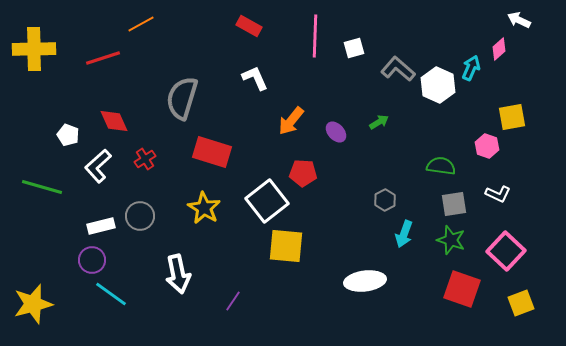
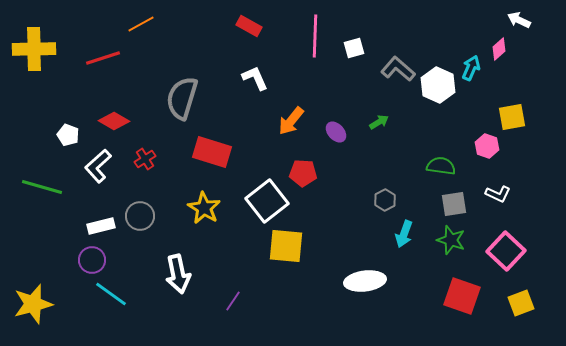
red diamond at (114, 121): rotated 36 degrees counterclockwise
red square at (462, 289): moved 7 px down
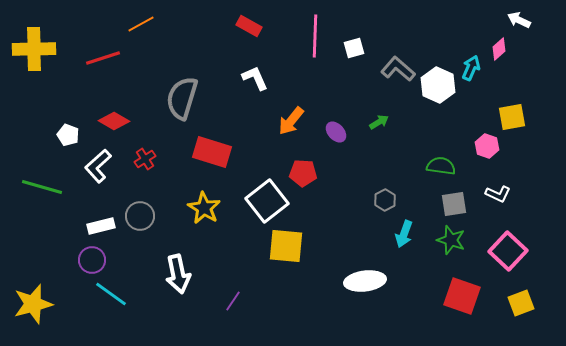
pink square at (506, 251): moved 2 px right
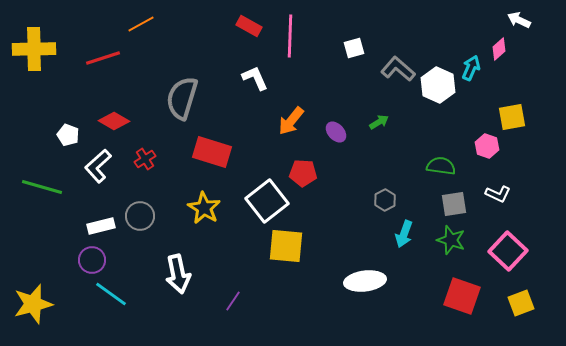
pink line at (315, 36): moved 25 px left
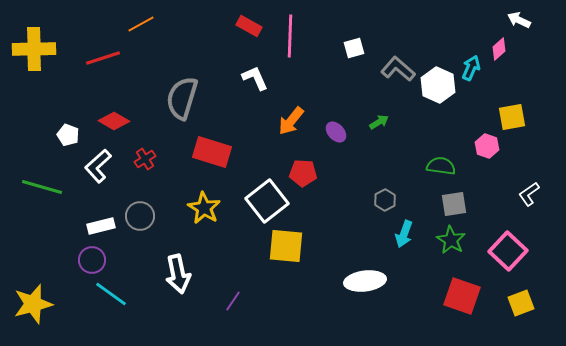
white L-shape at (498, 194): moved 31 px right; rotated 120 degrees clockwise
green star at (451, 240): rotated 12 degrees clockwise
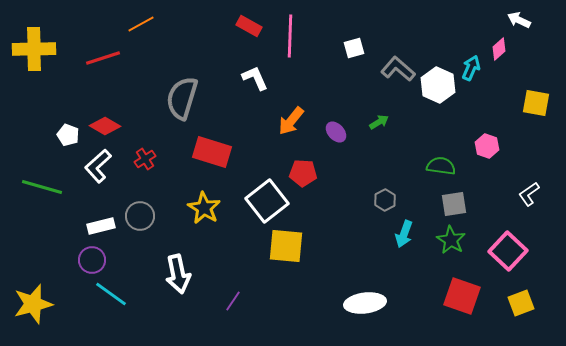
yellow square at (512, 117): moved 24 px right, 14 px up; rotated 20 degrees clockwise
red diamond at (114, 121): moved 9 px left, 5 px down
white ellipse at (365, 281): moved 22 px down
